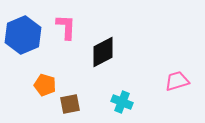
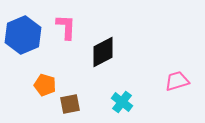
cyan cross: rotated 15 degrees clockwise
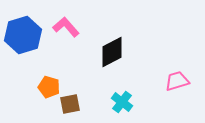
pink L-shape: rotated 44 degrees counterclockwise
blue hexagon: rotated 6 degrees clockwise
black diamond: moved 9 px right
orange pentagon: moved 4 px right, 2 px down
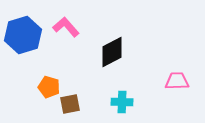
pink trapezoid: rotated 15 degrees clockwise
cyan cross: rotated 35 degrees counterclockwise
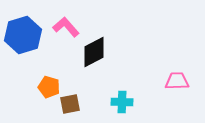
black diamond: moved 18 px left
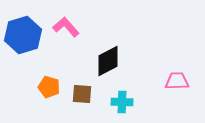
black diamond: moved 14 px right, 9 px down
brown square: moved 12 px right, 10 px up; rotated 15 degrees clockwise
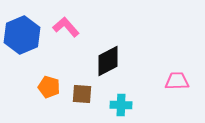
blue hexagon: moved 1 px left; rotated 6 degrees counterclockwise
cyan cross: moved 1 px left, 3 px down
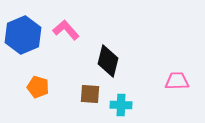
pink L-shape: moved 3 px down
blue hexagon: moved 1 px right
black diamond: rotated 48 degrees counterclockwise
orange pentagon: moved 11 px left
brown square: moved 8 px right
